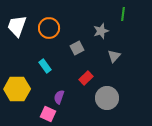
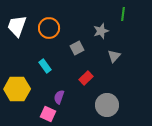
gray circle: moved 7 px down
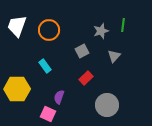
green line: moved 11 px down
orange circle: moved 2 px down
gray square: moved 5 px right, 3 px down
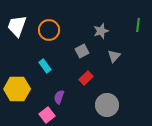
green line: moved 15 px right
pink square: moved 1 px left, 1 px down; rotated 28 degrees clockwise
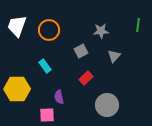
gray star: rotated 14 degrees clockwise
gray square: moved 1 px left
purple semicircle: rotated 32 degrees counterclockwise
pink square: rotated 35 degrees clockwise
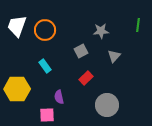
orange circle: moved 4 px left
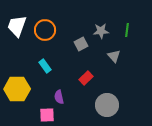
green line: moved 11 px left, 5 px down
gray square: moved 7 px up
gray triangle: rotated 24 degrees counterclockwise
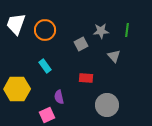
white trapezoid: moved 1 px left, 2 px up
red rectangle: rotated 48 degrees clockwise
pink square: rotated 21 degrees counterclockwise
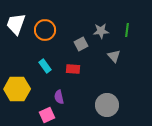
red rectangle: moved 13 px left, 9 px up
